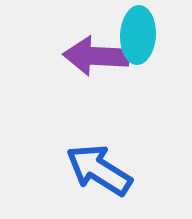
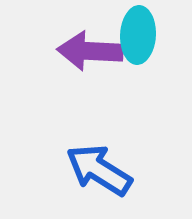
purple arrow: moved 6 px left, 5 px up
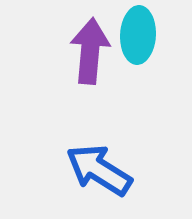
purple arrow: rotated 92 degrees clockwise
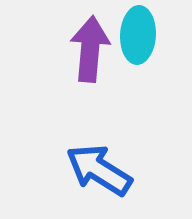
purple arrow: moved 2 px up
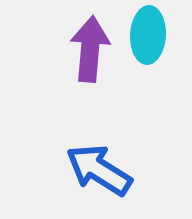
cyan ellipse: moved 10 px right
